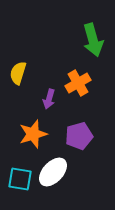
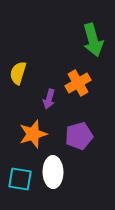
white ellipse: rotated 44 degrees counterclockwise
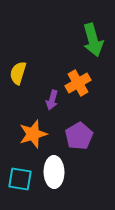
purple arrow: moved 3 px right, 1 px down
purple pentagon: rotated 16 degrees counterclockwise
white ellipse: moved 1 px right
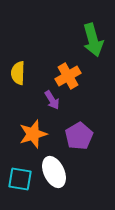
yellow semicircle: rotated 15 degrees counterclockwise
orange cross: moved 10 px left, 7 px up
purple arrow: rotated 48 degrees counterclockwise
white ellipse: rotated 24 degrees counterclockwise
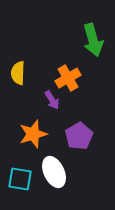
orange cross: moved 2 px down
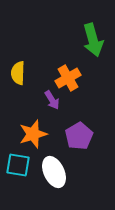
cyan square: moved 2 px left, 14 px up
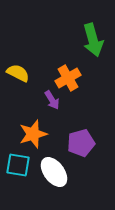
yellow semicircle: rotated 115 degrees clockwise
purple pentagon: moved 2 px right, 7 px down; rotated 16 degrees clockwise
white ellipse: rotated 12 degrees counterclockwise
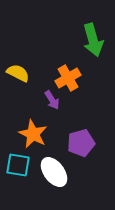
orange star: rotated 28 degrees counterclockwise
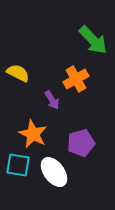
green arrow: rotated 28 degrees counterclockwise
orange cross: moved 8 px right, 1 px down
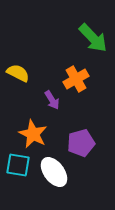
green arrow: moved 2 px up
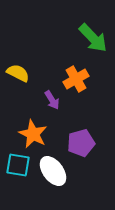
white ellipse: moved 1 px left, 1 px up
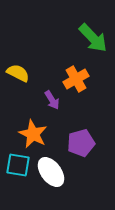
white ellipse: moved 2 px left, 1 px down
